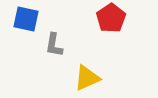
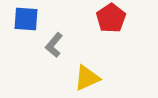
blue square: rotated 8 degrees counterclockwise
gray L-shape: rotated 30 degrees clockwise
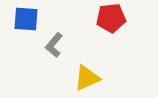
red pentagon: rotated 28 degrees clockwise
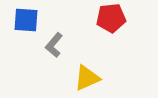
blue square: moved 1 px down
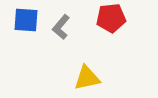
gray L-shape: moved 7 px right, 18 px up
yellow triangle: rotated 12 degrees clockwise
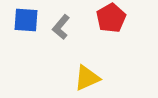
red pentagon: rotated 24 degrees counterclockwise
yellow triangle: rotated 12 degrees counterclockwise
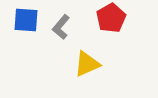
yellow triangle: moved 14 px up
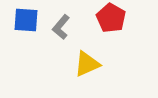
red pentagon: rotated 12 degrees counterclockwise
